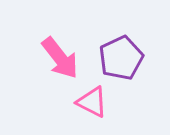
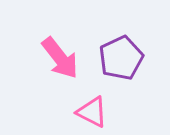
pink triangle: moved 10 px down
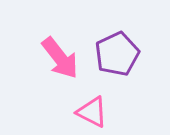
purple pentagon: moved 4 px left, 4 px up
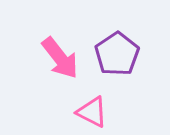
purple pentagon: rotated 9 degrees counterclockwise
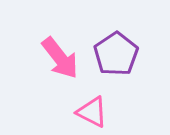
purple pentagon: moved 1 px left
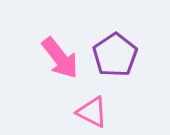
purple pentagon: moved 1 px left, 1 px down
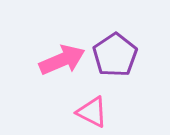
pink arrow: moved 2 px right, 2 px down; rotated 75 degrees counterclockwise
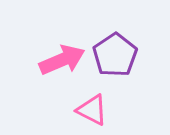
pink triangle: moved 2 px up
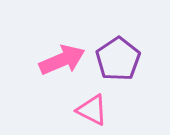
purple pentagon: moved 3 px right, 4 px down
